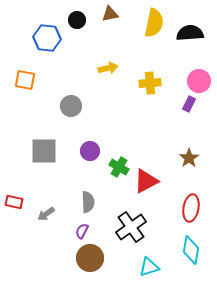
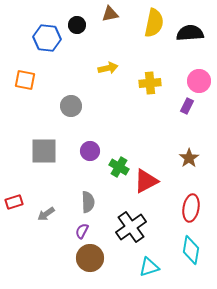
black circle: moved 5 px down
purple rectangle: moved 2 px left, 2 px down
red rectangle: rotated 30 degrees counterclockwise
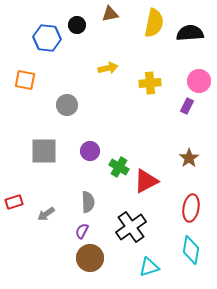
gray circle: moved 4 px left, 1 px up
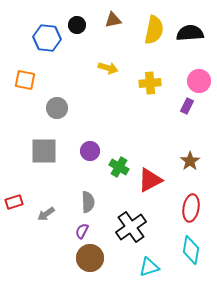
brown triangle: moved 3 px right, 6 px down
yellow semicircle: moved 7 px down
yellow arrow: rotated 30 degrees clockwise
gray circle: moved 10 px left, 3 px down
brown star: moved 1 px right, 3 px down
red triangle: moved 4 px right, 1 px up
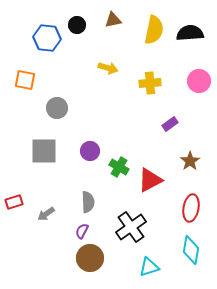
purple rectangle: moved 17 px left, 18 px down; rotated 28 degrees clockwise
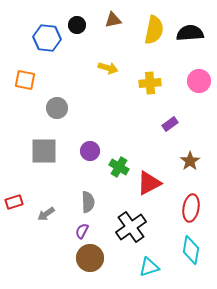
red triangle: moved 1 px left, 3 px down
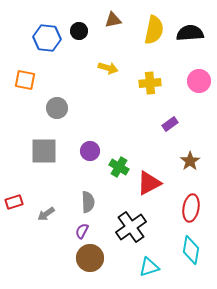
black circle: moved 2 px right, 6 px down
